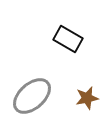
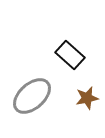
black rectangle: moved 2 px right, 16 px down; rotated 12 degrees clockwise
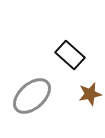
brown star: moved 3 px right, 4 px up
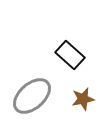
brown star: moved 7 px left, 5 px down
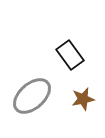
black rectangle: rotated 12 degrees clockwise
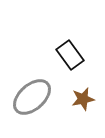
gray ellipse: moved 1 px down
